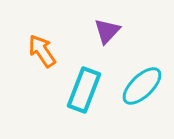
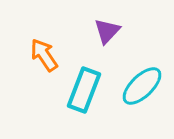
orange arrow: moved 2 px right, 4 px down
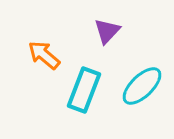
orange arrow: rotated 16 degrees counterclockwise
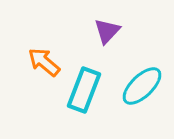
orange arrow: moved 7 px down
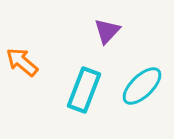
orange arrow: moved 22 px left
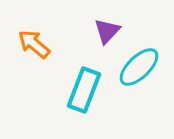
orange arrow: moved 12 px right, 18 px up
cyan ellipse: moved 3 px left, 19 px up
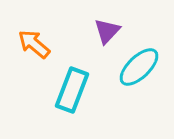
cyan rectangle: moved 12 px left
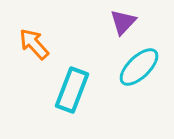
purple triangle: moved 16 px right, 9 px up
orange arrow: rotated 8 degrees clockwise
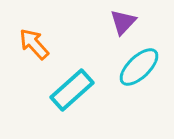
cyan rectangle: rotated 27 degrees clockwise
